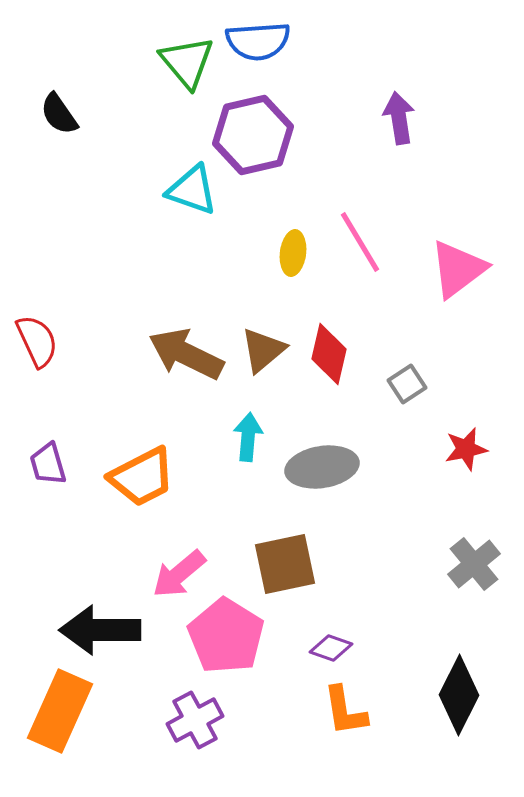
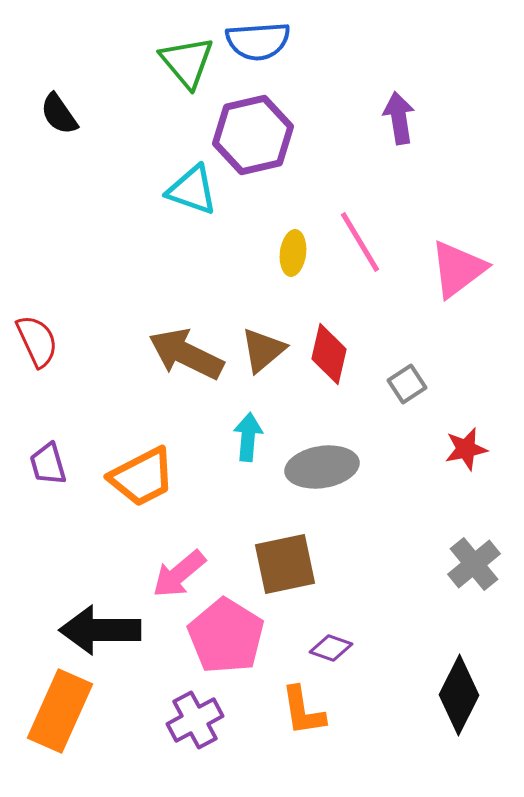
orange L-shape: moved 42 px left
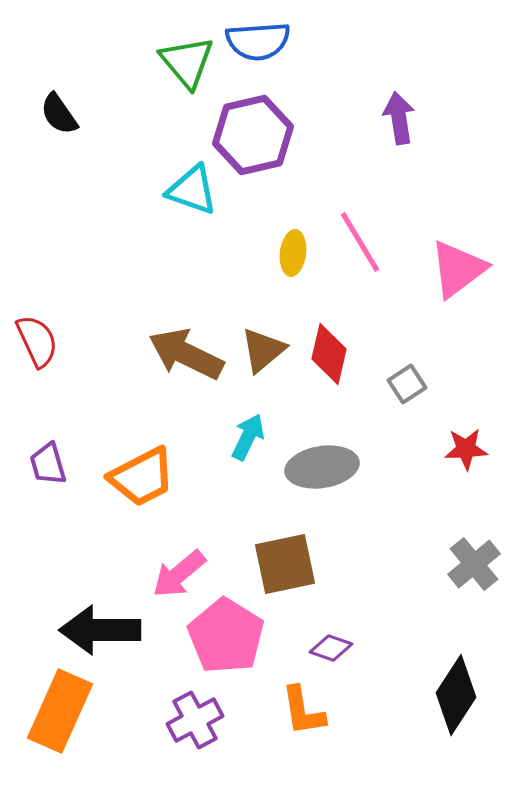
cyan arrow: rotated 21 degrees clockwise
red star: rotated 9 degrees clockwise
black diamond: moved 3 px left; rotated 6 degrees clockwise
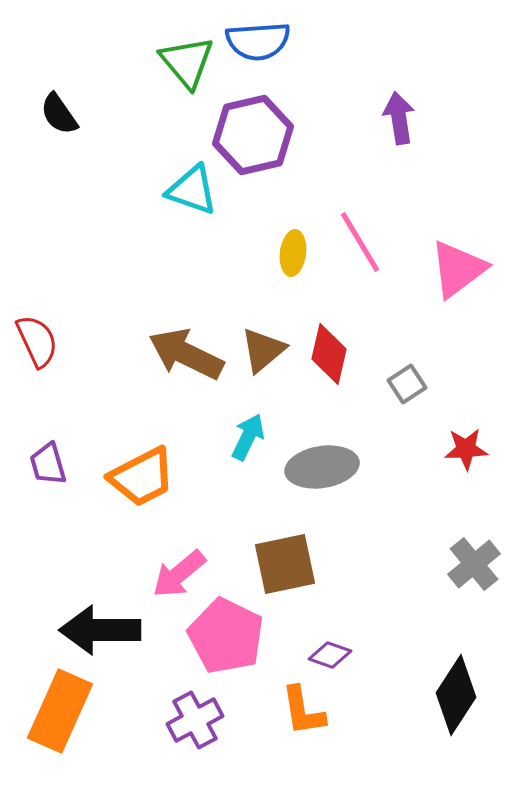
pink pentagon: rotated 6 degrees counterclockwise
purple diamond: moved 1 px left, 7 px down
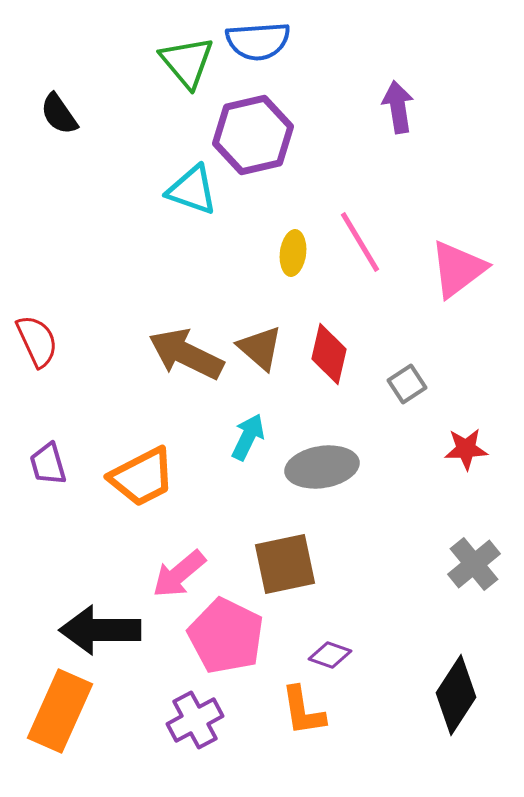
purple arrow: moved 1 px left, 11 px up
brown triangle: moved 3 px left, 2 px up; rotated 39 degrees counterclockwise
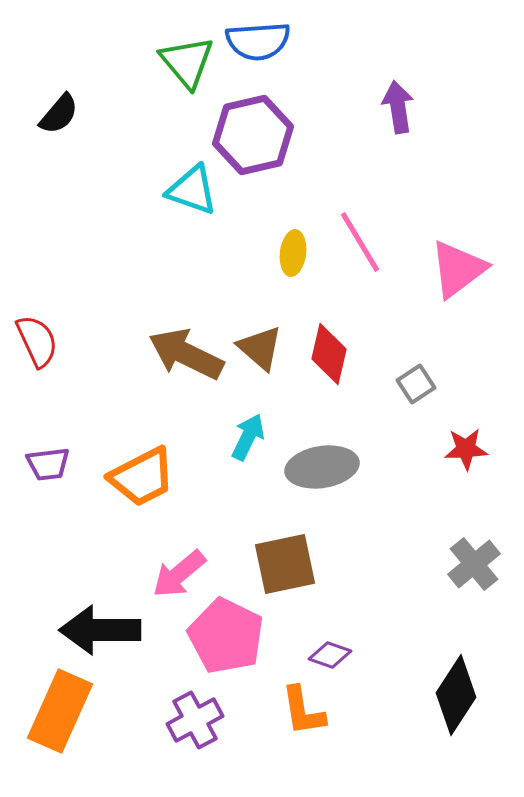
black semicircle: rotated 105 degrees counterclockwise
gray square: moved 9 px right
purple trapezoid: rotated 81 degrees counterclockwise
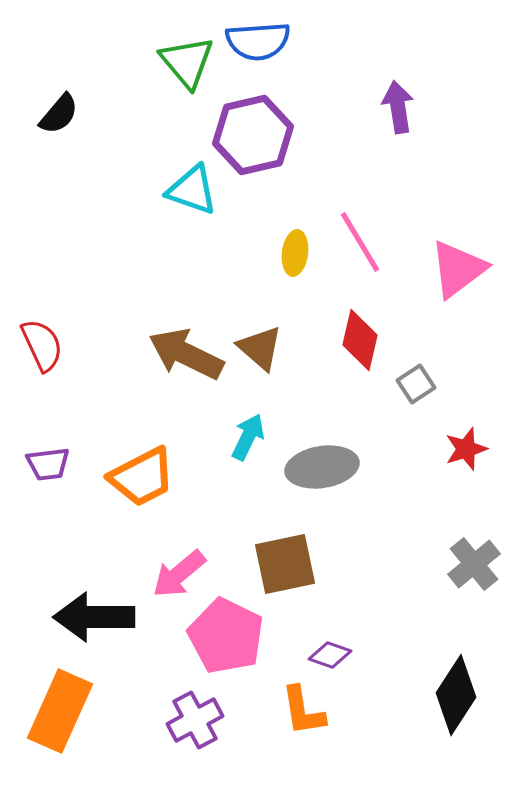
yellow ellipse: moved 2 px right
red semicircle: moved 5 px right, 4 px down
red diamond: moved 31 px right, 14 px up
red star: rotated 15 degrees counterclockwise
black arrow: moved 6 px left, 13 px up
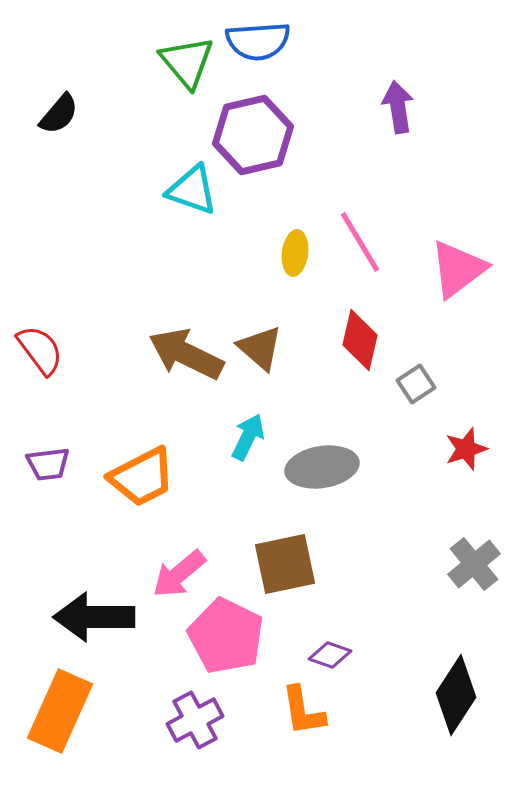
red semicircle: moved 2 px left, 5 px down; rotated 12 degrees counterclockwise
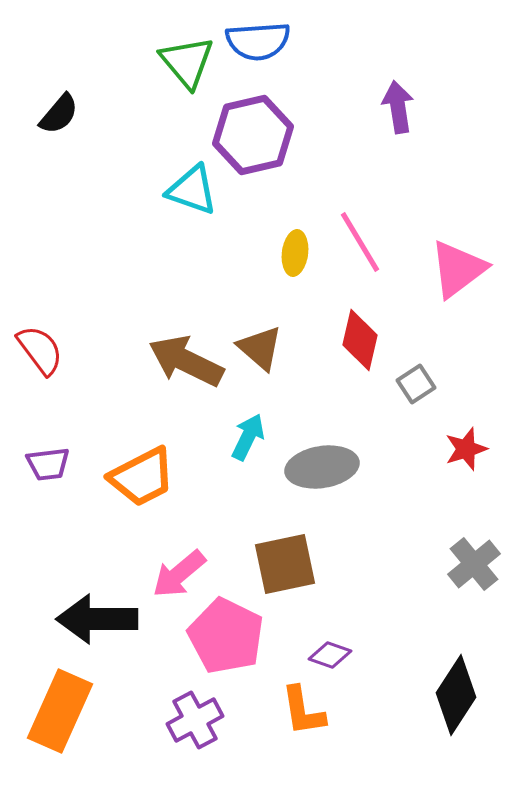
brown arrow: moved 7 px down
black arrow: moved 3 px right, 2 px down
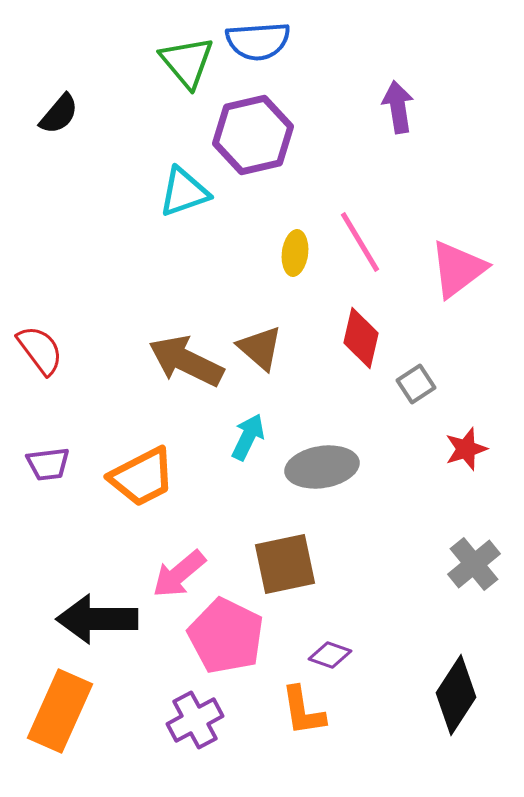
cyan triangle: moved 8 px left, 2 px down; rotated 38 degrees counterclockwise
red diamond: moved 1 px right, 2 px up
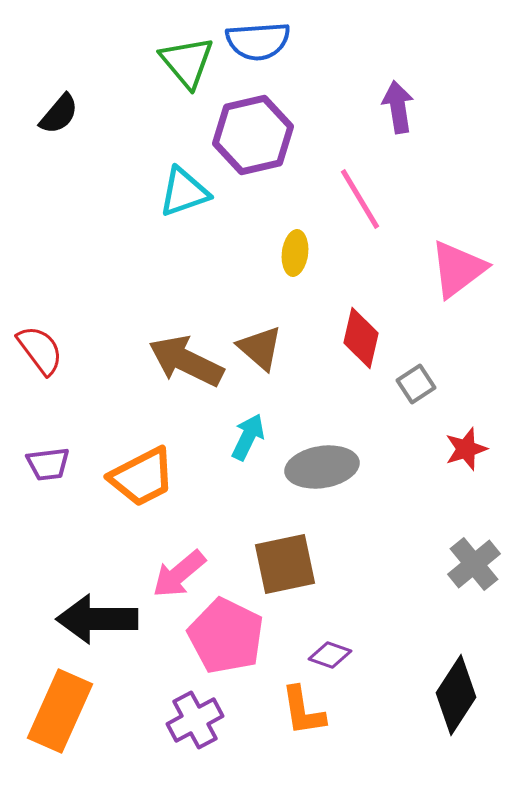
pink line: moved 43 px up
